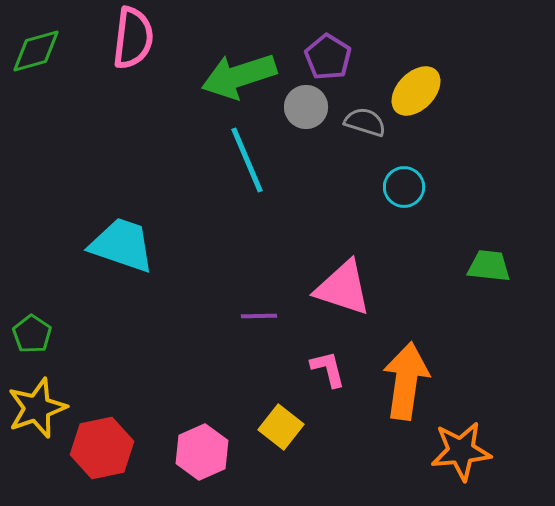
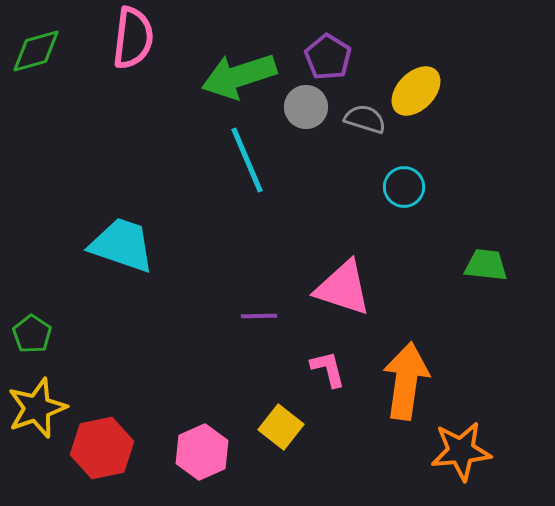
gray semicircle: moved 3 px up
green trapezoid: moved 3 px left, 1 px up
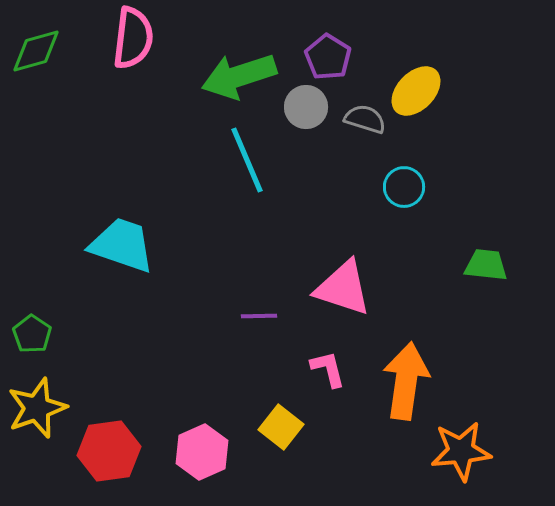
red hexagon: moved 7 px right, 3 px down; rotated 4 degrees clockwise
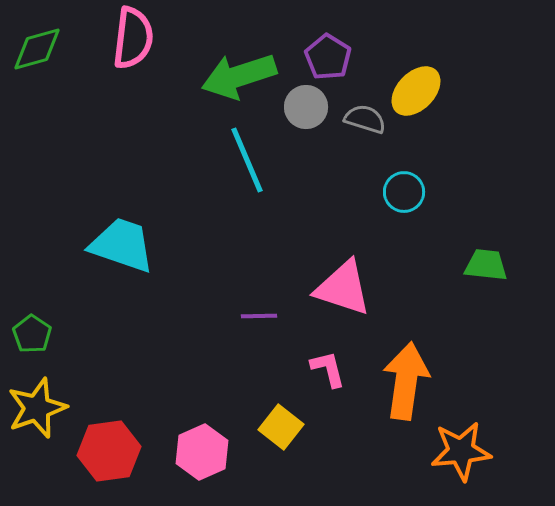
green diamond: moved 1 px right, 2 px up
cyan circle: moved 5 px down
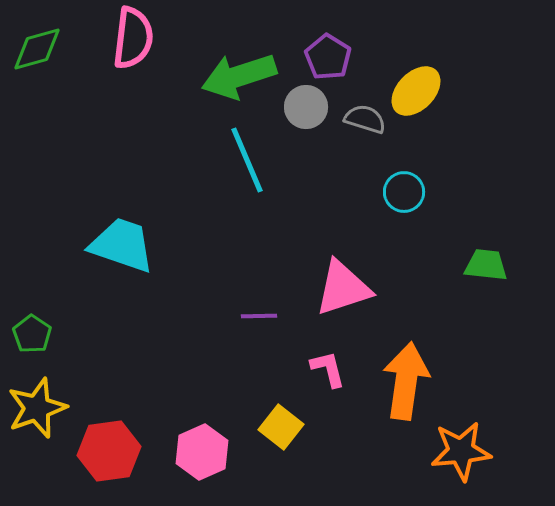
pink triangle: rotated 36 degrees counterclockwise
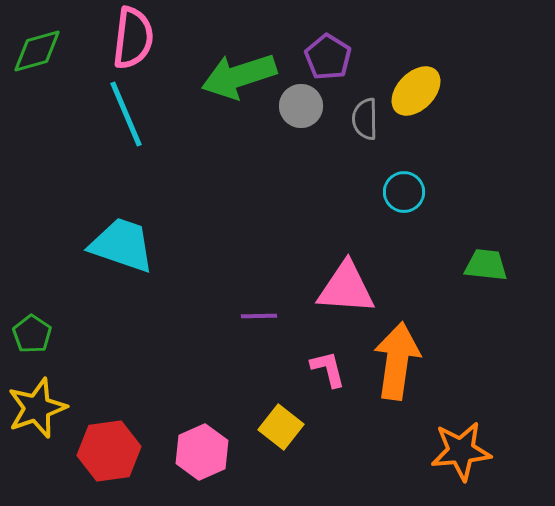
green diamond: moved 2 px down
gray circle: moved 5 px left, 1 px up
gray semicircle: rotated 108 degrees counterclockwise
cyan line: moved 121 px left, 46 px up
pink triangle: moved 3 px right; rotated 22 degrees clockwise
orange arrow: moved 9 px left, 20 px up
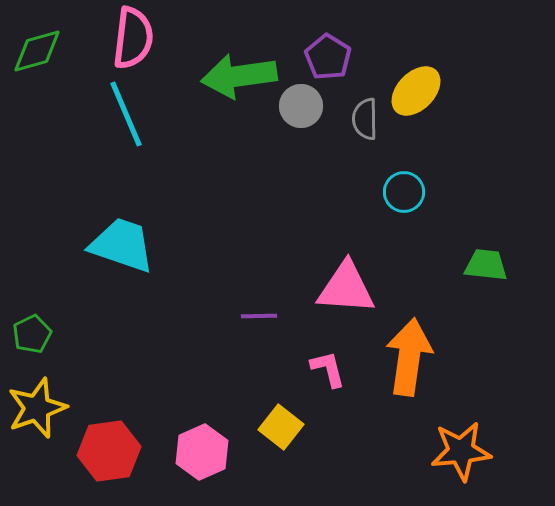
green arrow: rotated 10 degrees clockwise
green pentagon: rotated 12 degrees clockwise
orange arrow: moved 12 px right, 4 px up
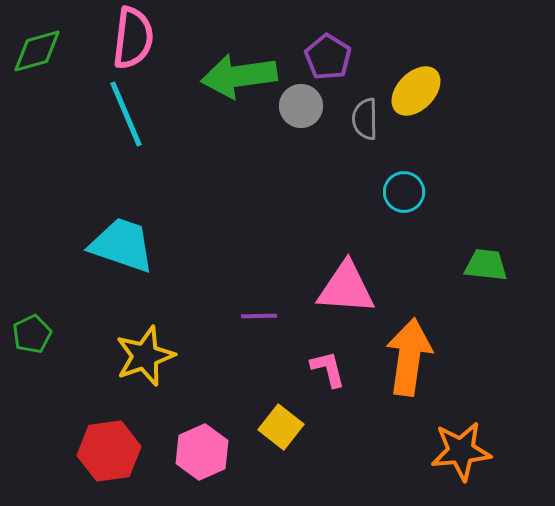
yellow star: moved 108 px right, 52 px up
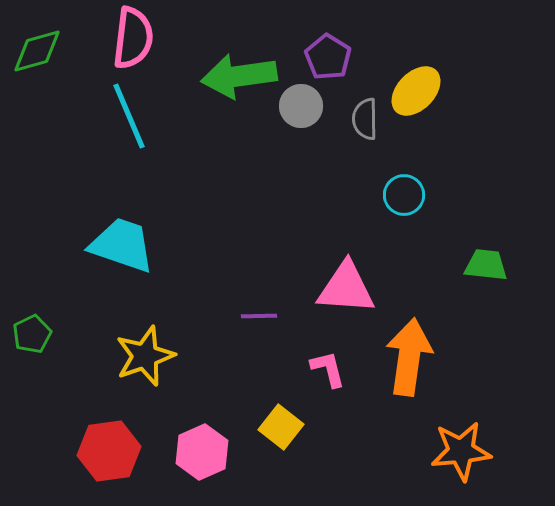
cyan line: moved 3 px right, 2 px down
cyan circle: moved 3 px down
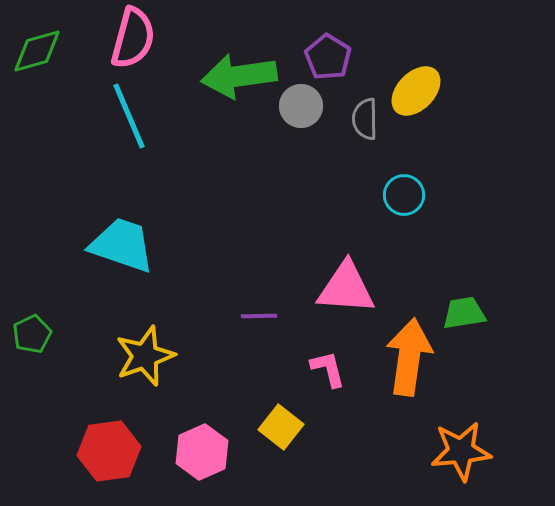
pink semicircle: rotated 8 degrees clockwise
green trapezoid: moved 22 px left, 48 px down; rotated 15 degrees counterclockwise
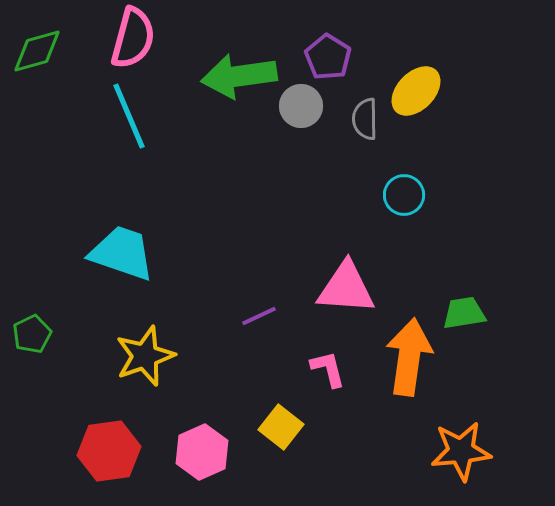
cyan trapezoid: moved 8 px down
purple line: rotated 24 degrees counterclockwise
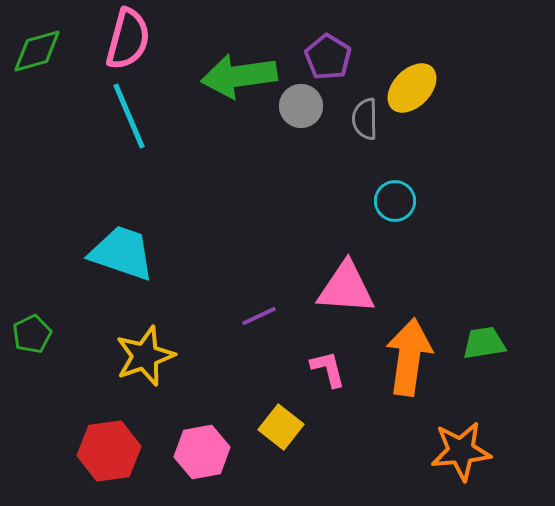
pink semicircle: moved 5 px left, 1 px down
yellow ellipse: moved 4 px left, 3 px up
cyan circle: moved 9 px left, 6 px down
green trapezoid: moved 20 px right, 30 px down
pink hexagon: rotated 14 degrees clockwise
